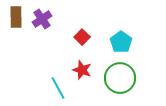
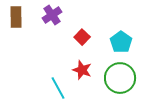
purple cross: moved 10 px right, 4 px up
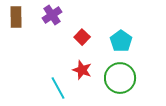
cyan pentagon: moved 1 px up
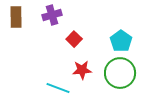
purple cross: rotated 18 degrees clockwise
red square: moved 8 px left, 2 px down
red star: rotated 24 degrees counterclockwise
green circle: moved 5 px up
cyan line: rotated 40 degrees counterclockwise
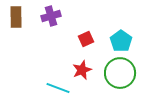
purple cross: moved 1 px left, 1 px down
red square: moved 12 px right; rotated 21 degrees clockwise
red star: rotated 18 degrees counterclockwise
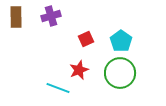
red star: moved 3 px left
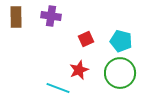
purple cross: rotated 24 degrees clockwise
cyan pentagon: rotated 20 degrees counterclockwise
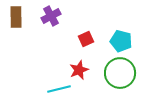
purple cross: rotated 36 degrees counterclockwise
cyan line: moved 1 px right, 1 px down; rotated 35 degrees counterclockwise
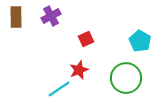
cyan pentagon: moved 19 px right; rotated 15 degrees clockwise
green circle: moved 6 px right, 5 px down
cyan line: rotated 20 degrees counterclockwise
